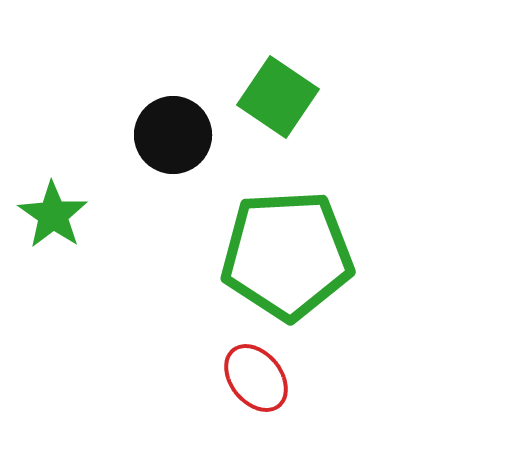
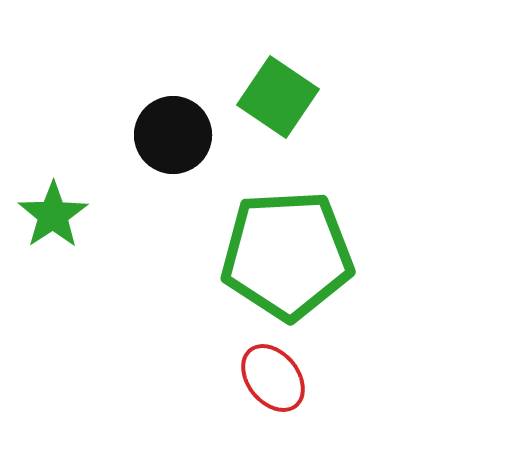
green star: rotated 4 degrees clockwise
red ellipse: moved 17 px right
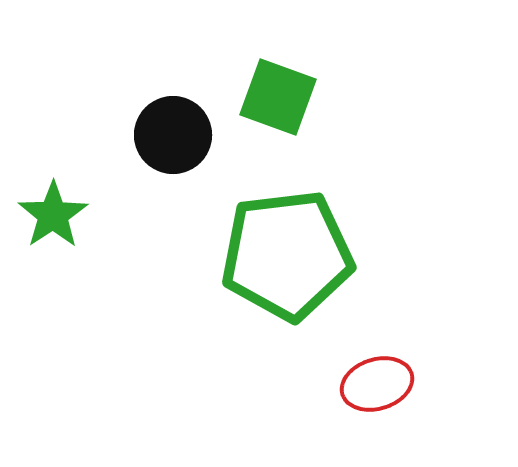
green square: rotated 14 degrees counterclockwise
green pentagon: rotated 4 degrees counterclockwise
red ellipse: moved 104 px right, 6 px down; rotated 68 degrees counterclockwise
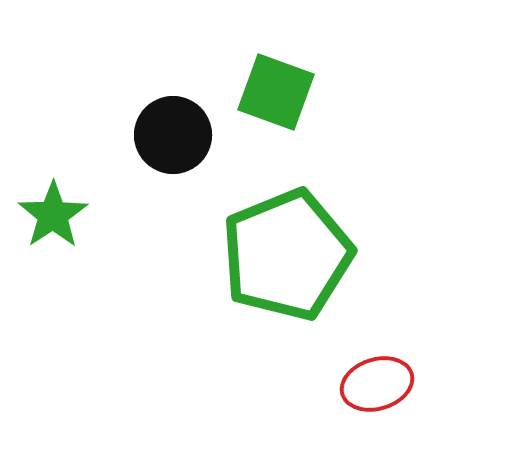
green square: moved 2 px left, 5 px up
green pentagon: rotated 15 degrees counterclockwise
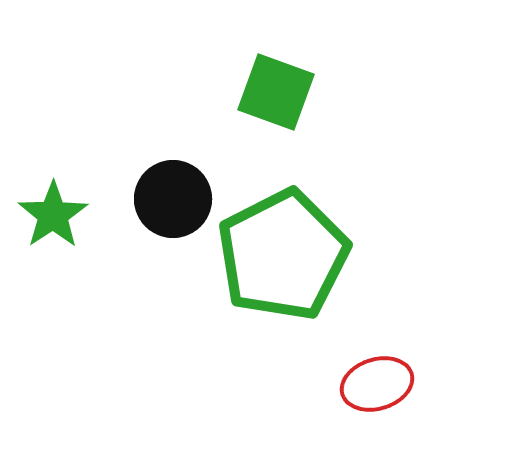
black circle: moved 64 px down
green pentagon: moved 4 px left; rotated 5 degrees counterclockwise
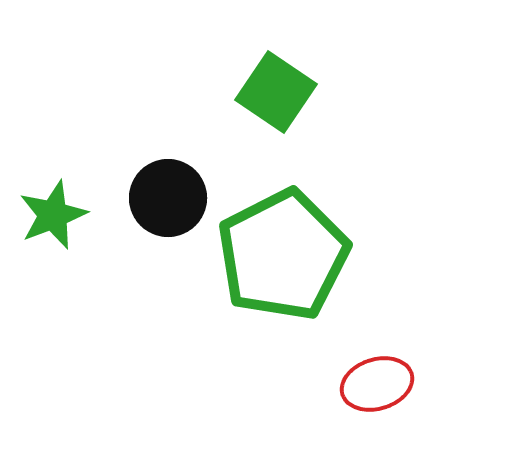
green square: rotated 14 degrees clockwise
black circle: moved 5 px left, 1 px up
green star: rotated 12 degrees clockwise
